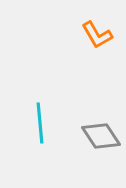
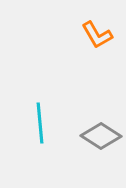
gray diamond: rotated 24 degrees counterclockwise
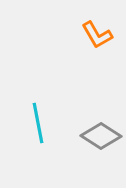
cyan line: moved 2 px left; rotated 6 degrees counterclockwise
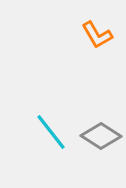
cyan line: moved 13 px right, 9 px down; rotated 27 degrees counterclockwise
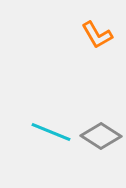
cyan line: rotated 30 degrees counterclockwise
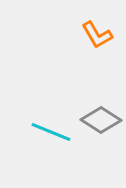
gray diamond: moved 16 px up
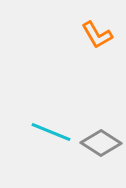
gray diamond: moved 23 px down
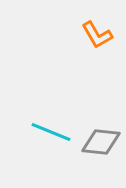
gray diamond: moved 1 px up; rotated 27 degrees counterclockwise
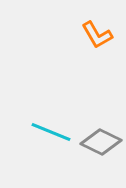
gray diamond: rotated 21 degrees clockwise
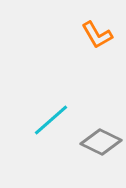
cyan line: moved 12 px up; rotated 63 degrees counterclockwise
